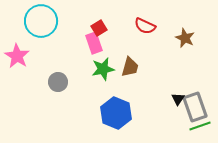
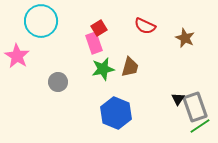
green line: rotated 15 degrees counterclockwise
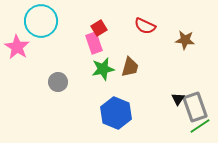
brown star: moved 2 px down; rotated 18 degrees counterclockwise
pink star: moved 9 px up
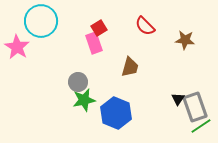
red semicircle: rotated 20 degrees clockwise
green star: moved 19 px left, 31 px down
gray circle: moved 20 px right
green line: moved 1 px right
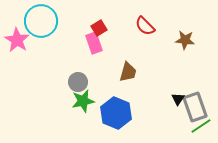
pink star: moved 7 px up
brown trapezoid: moved 2 px left, 5 px down
green star: moved 1 px left, 1 px down
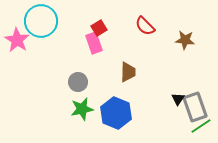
brown trapezoid: rotated 15 degrees counterclockwise
green star: moved 1 px left, 8 px down
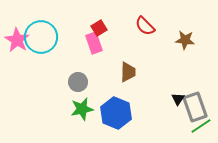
cyan circle: moved 16 px down
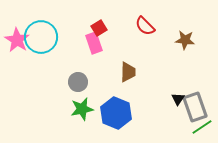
green line: moved 1 px right, 1 px down
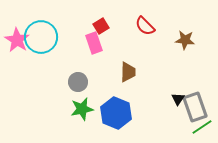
red square: moved 2 px right, 2 px up
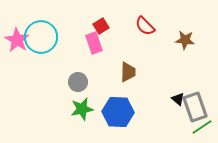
black triangle: rotated 24 degrees counterclockwise
blue hexagon: moved 2 px right, 1 px up; rotated 20 degrees counterclockwise
